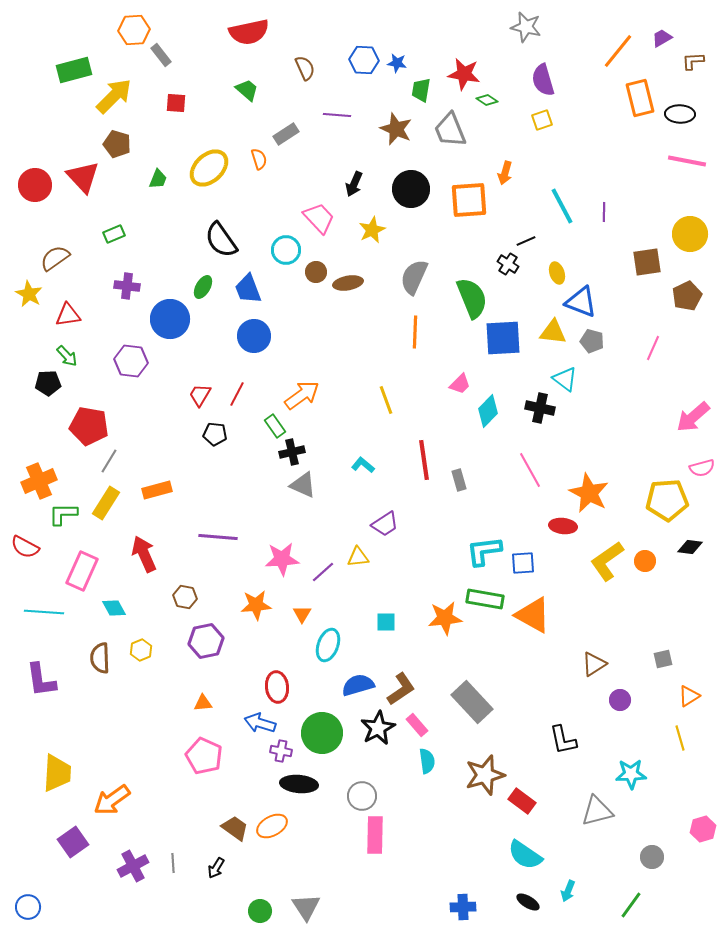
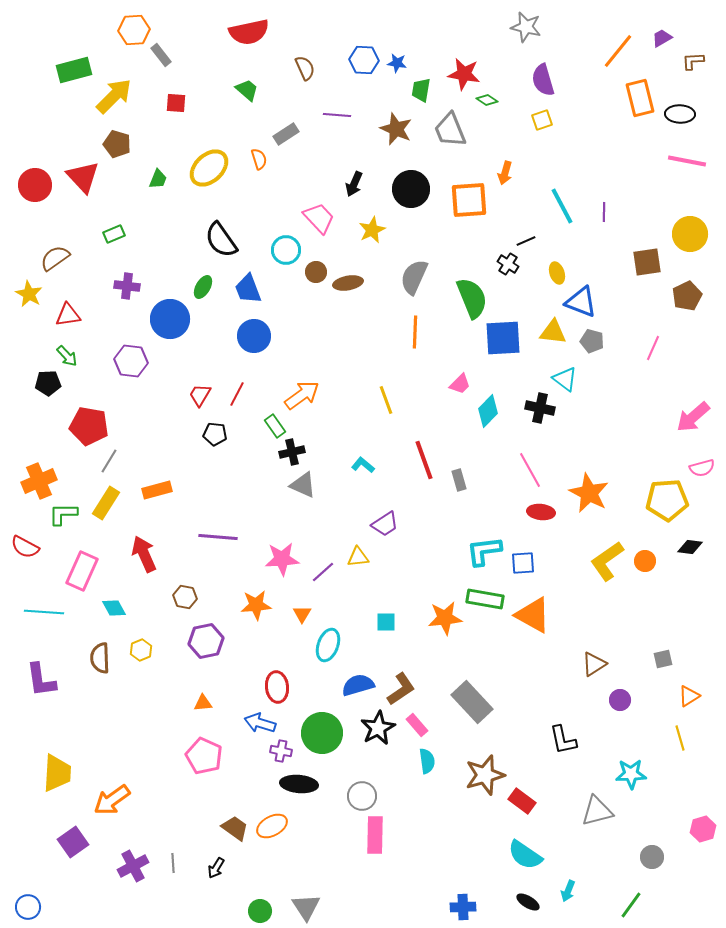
red line at (424, 460): rotated 12 degrees counterclockwise
red ellipse at (563, 526): moved 22 px left, 14 px up
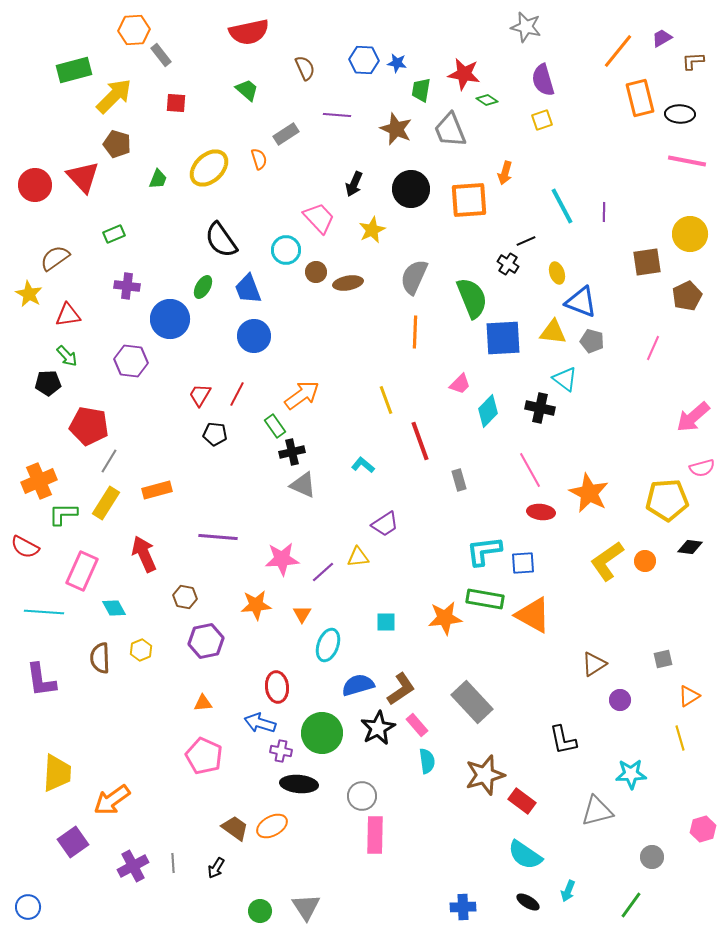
red line at (424, 460): moved 4 px left, 19 px up
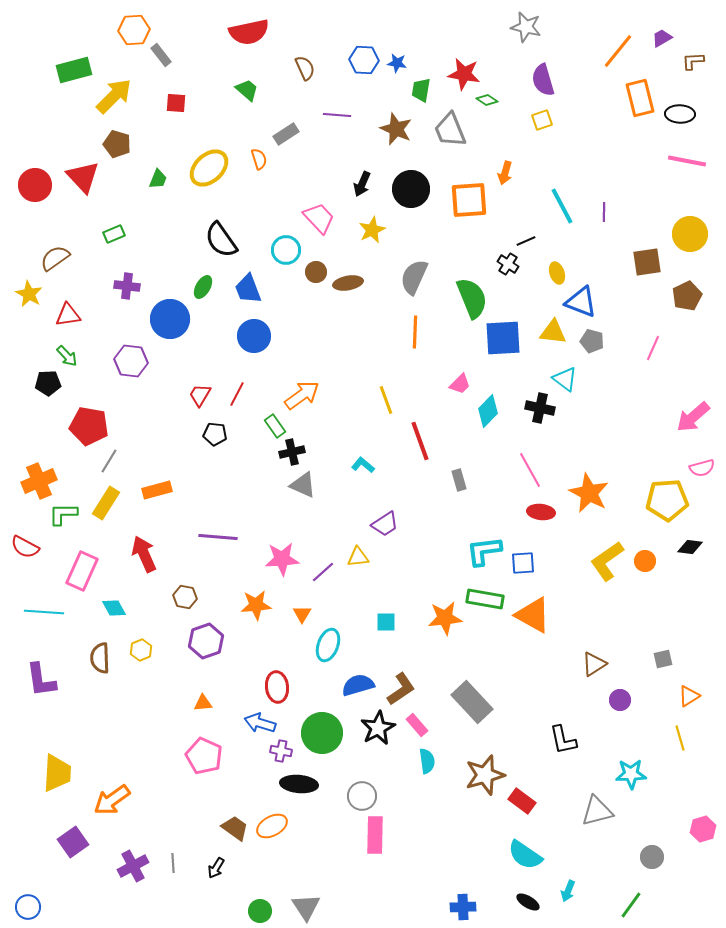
black arrow at (354, 184): moved 8 px right
purple hexagon at (206, 641): rotated 8 degrees counterclockwise
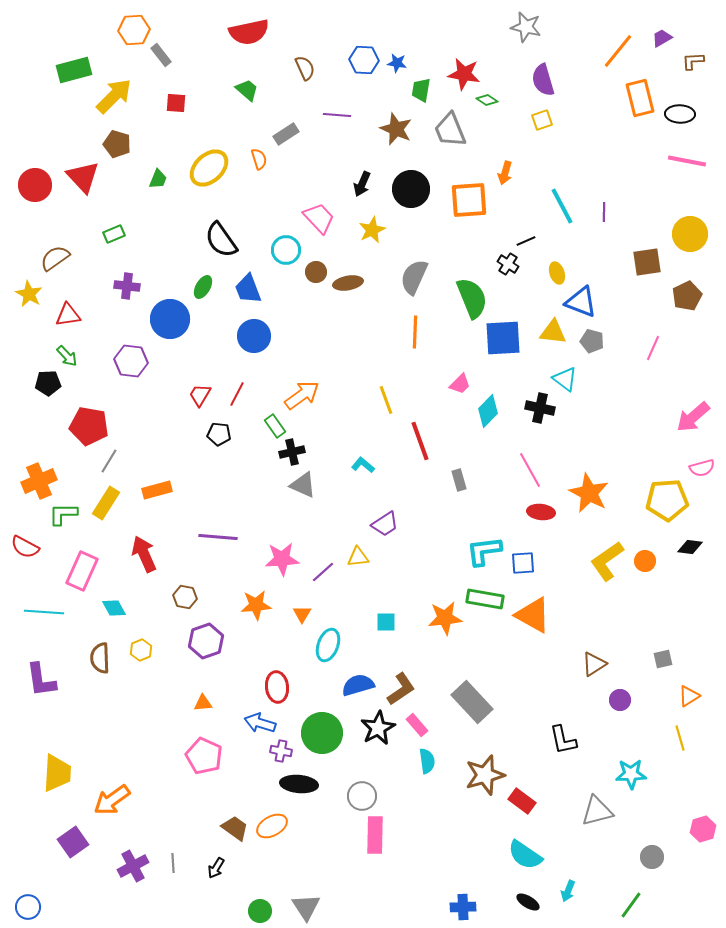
black pentagon at (215, 434): moved 4 px right
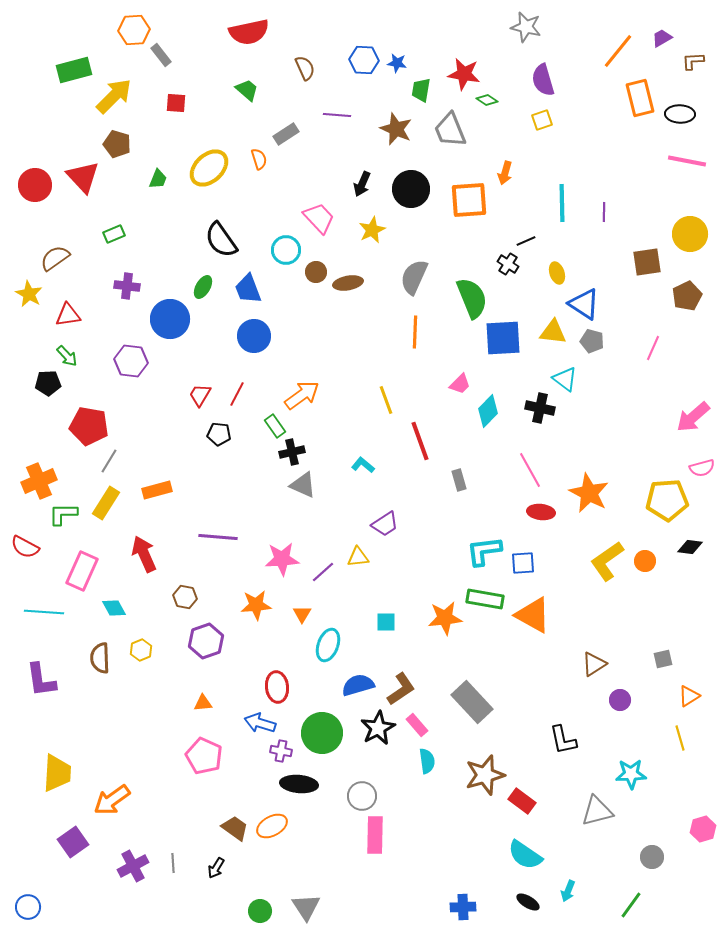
cyan line at (562, 206): moved 3 px up; rotated 27 degrees clockwise
blue triangle at (581, 302): moved 3 px right, 2 px down; rotated 12 degrees clockwise
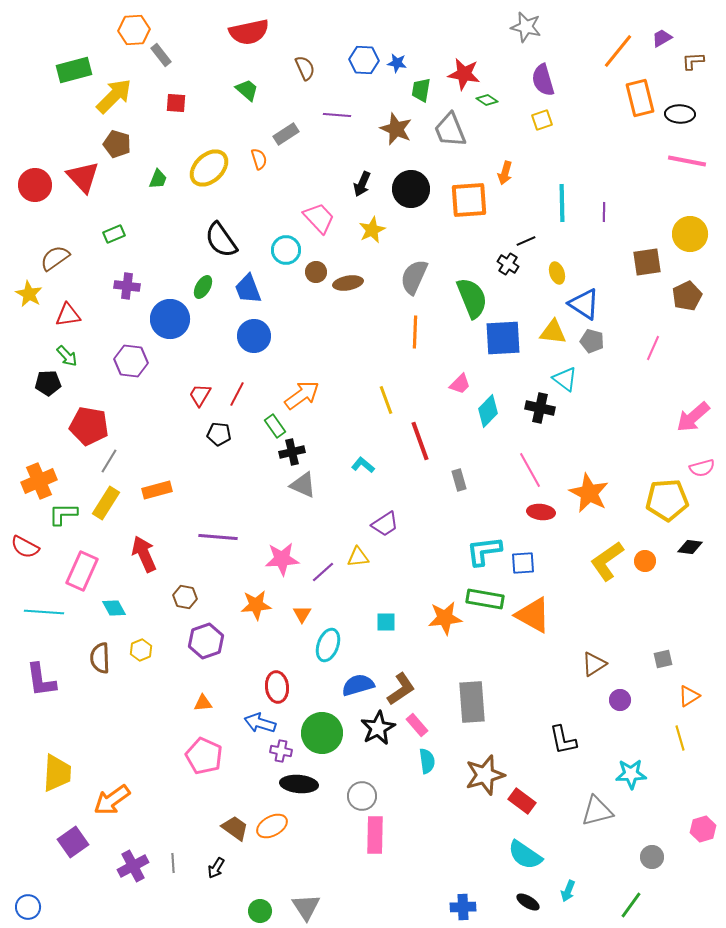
gray rectangle at (472, 702): rotated 39 degrees clockwise
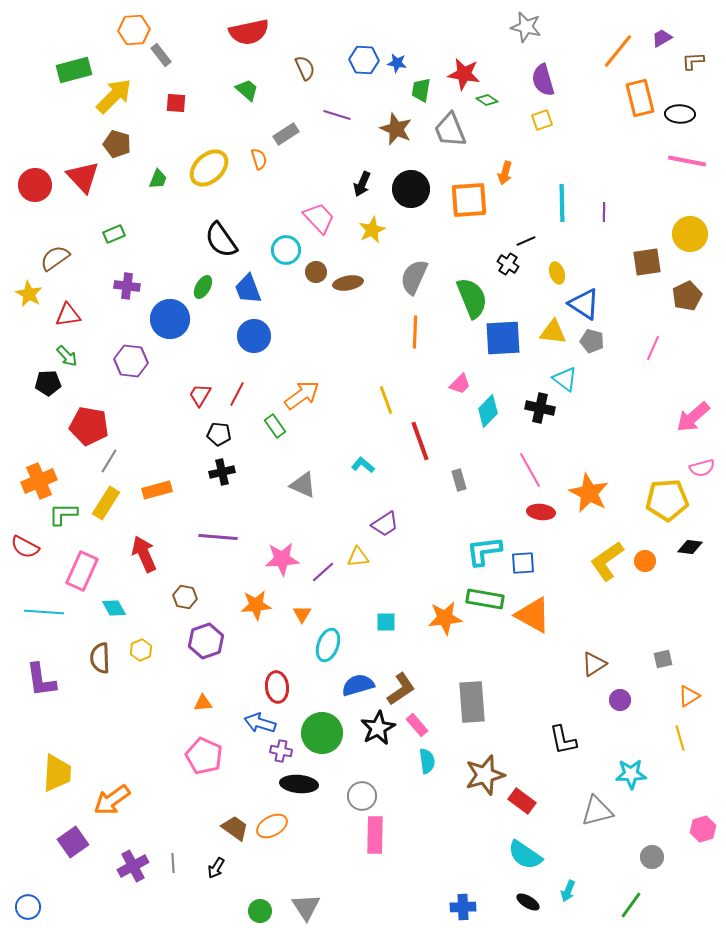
purple line at (337, 115): rotated 12 degrees clockwise
black cross at (292, 452): moved 70 px left, 20 px down
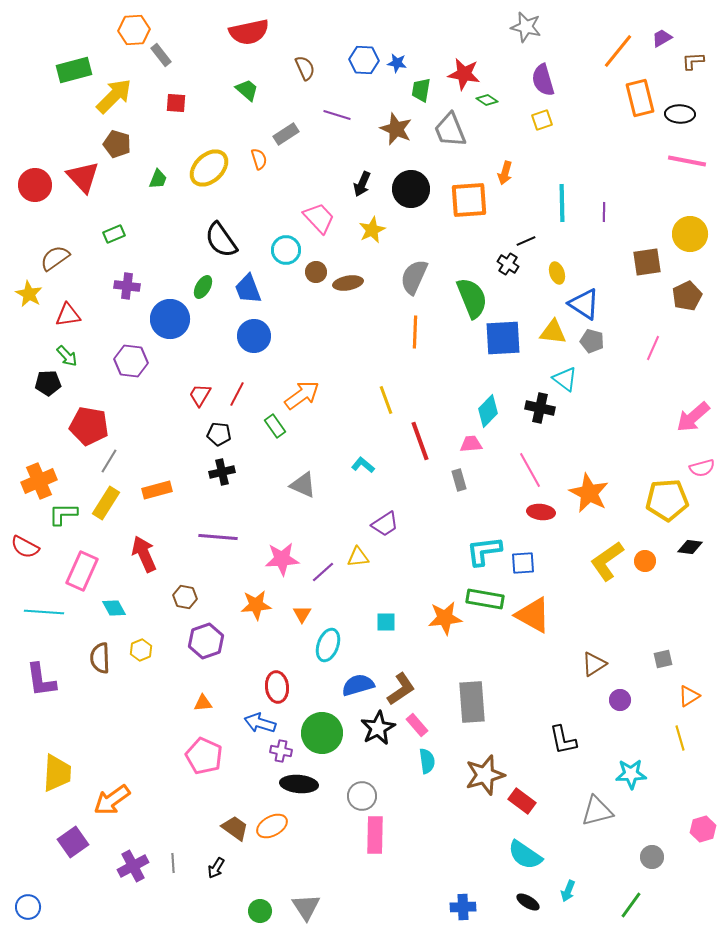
pink trapezoid at (460, 384): moved 11 px right, 60 px down; rotated 140 degrees counterclockwise
